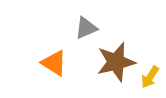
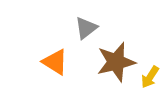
gray triangle: rotated 15 degrees counterclockwise
orange triangle: moved 1 px right, 1 px up
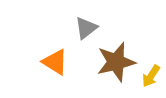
yellow arrow: moved 1 px right, 1 px up
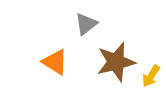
gray triangle: moved 4 px up
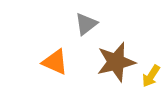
orange triangle: rotated 8 degrees counterclockwise
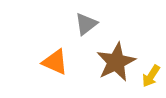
brown star: rotated 12 degrees counterclockwise
